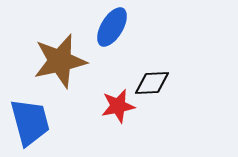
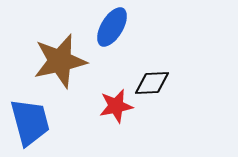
red star: moved 2 px left
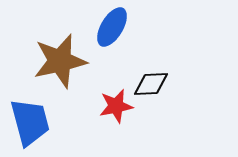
black diamond: moved 1 px left, 1 px down
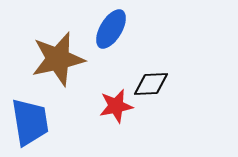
blue ellipse: moved 1 px left, 2 px down
brown star: moved 2 px left, 2 px up
blue trapezoid: rotated 6 degrees clockwise
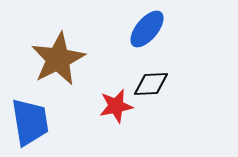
blue ellipse: moved 36 px right; rotated 9 degrees clockwise
brown star: rotated 14 degrees counterclockwise
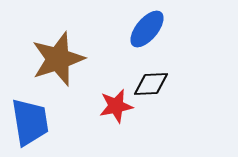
brown star: rotated 8 degrees clockwise
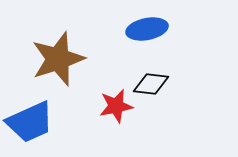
blue ellipse: rotated 39 degrees clockwise
black diamond: rotated 9 degrees clockwise
blue trapezoid: rotated 75 degrees clockwise
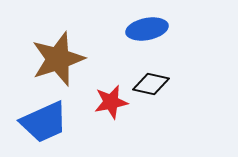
black diamond: rotated 6 degrees clockwise
red star: moved 5 px left, 4 px up
blue trapezoid: moved 14 px right
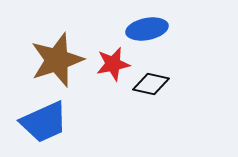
brown star: moved 1 px left, 1 px down
red star: moved 2 px right, 38 px up
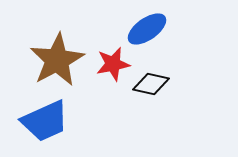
blue ellipse: rotated 24 degrees counterclockwise
brown star: rotated 10 degrees counterclockwise
blue trapezoid: moved 1 px right, 1 px up
